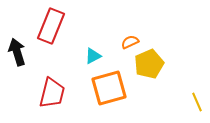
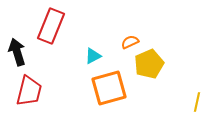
red trapezoid: moved 23 px left, 2 px up
yellow line: rotated 36 degrees clockwise
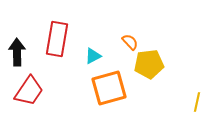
red rectangle: moved 6 px right, 13 px down; rotated 12 degrees counterclockwise
orange semicircle: rotated 72 degrees clockwise
black arrow: rotated 16 degrees clockwise
yellow pentagon: rotated 16 degrees clockwise
red trapezoid: rotated 20 degrees clockwise
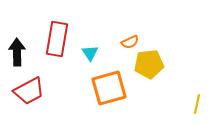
orange semicircle: rotated 108 degrees clockwise
cyan triangle: moved 3 px left, 3 px up; rotated 36 degrees counterclockwise
red trapezoid: rotated 28 degrees clockwise
yellow line: moved 2 px down
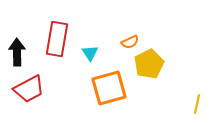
yellow pentagon: rotated 20 degrees counterclockwise
red trapezoid: moved 2 px up
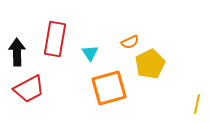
red rectangle: moved 2 px left
yellow pentagon: moved 1 px right
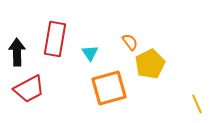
orange semicircle: rotated 102 degrees counterclockwise
yellow line: rotated 36 degrees counterclockwise
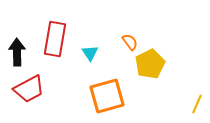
orange square: moved 2 px left, 8 px down
yellow line: rotated 48 degrees clockwise
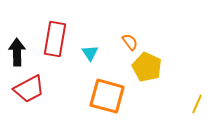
yellow pentagon: moved 3 px left, 3 px down; rotated 20 degrees counterclockwise
orange square: rotated 30 degrees clockwise
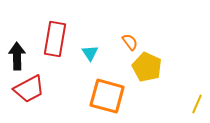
black arrow: moved 4 px down
